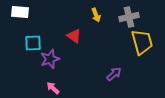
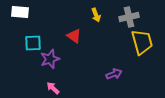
purple arrow: rotated 21 degrees clockwise
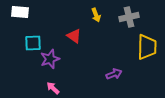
yellow trapezoid: moved 5 px right, 5 px down; rotated 16 degrees clockwise
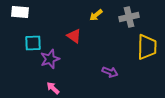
yellow arrow: rotated 72 degrees clockwise
purple arrow: moved 4 px left, 2 px up; rotated 42 degrees clockwise
